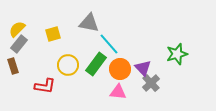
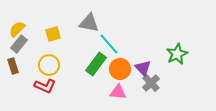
green star: rotated 10 degrees counterclockwise
yellow circle: moved 19 px left
red L-shape: rotated 15 degrees clockwise
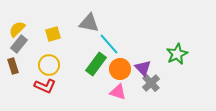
pink triangle: rotated 12 degrees clockwise
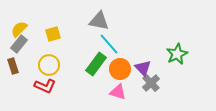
gray triangle: moved 10 px right, 2 px up
yellow semicircle: moved 2 px right
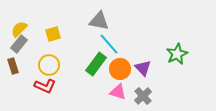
gray cross: moved 8 px left, 13 px down
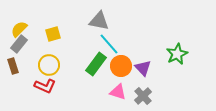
orange circle: moved 1 px right, 3 px up
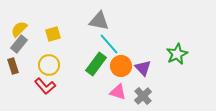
red L-shape: rotated 25 degrees clockwise
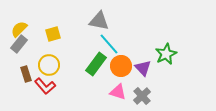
green star: moved 11 px left
brown rectangle: moved 13 px right, 8 px down
gray cross: moved 1 px left
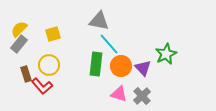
green rectangle: rotated 30 degrees counterclockwise
red L-shape: moved 3 px left
pink triangle: moved 1 px right, 2 px down
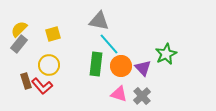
brown rectangle: moved 7 px down
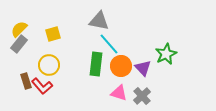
pink triangle: moved 1 px up
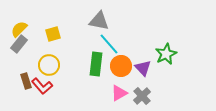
pink triangle: rotated 48 degrees counterclockwise
